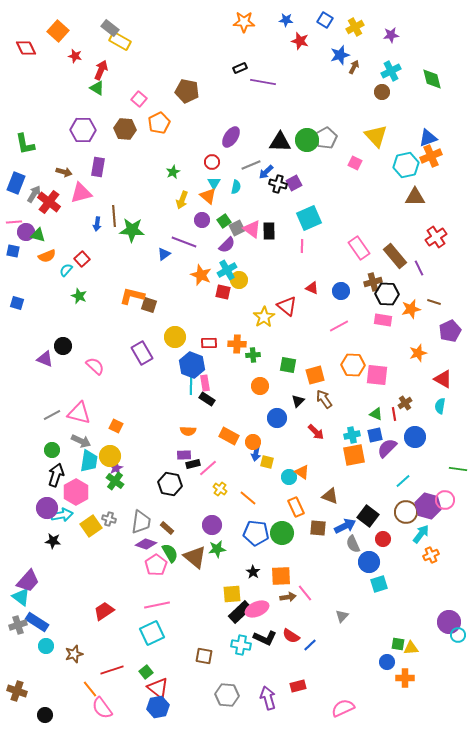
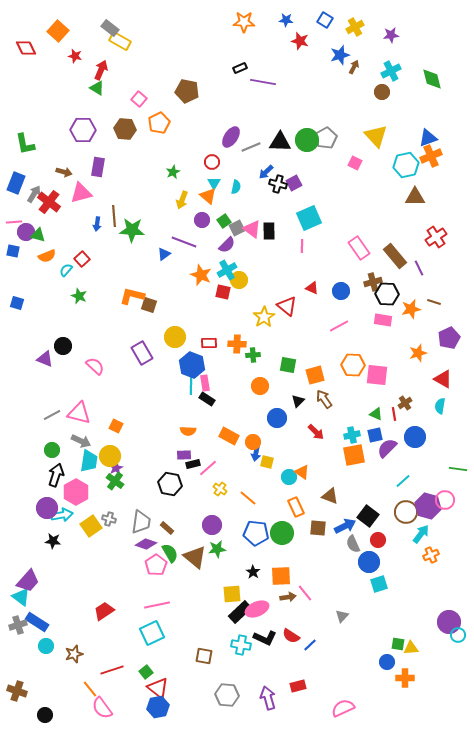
gray line at (251, 165): moved 18 px up
purple pentagon at (450, 331): moved 1 px left, 7 px down
red circle at (383, 539): moved 5 px left, 1 px down
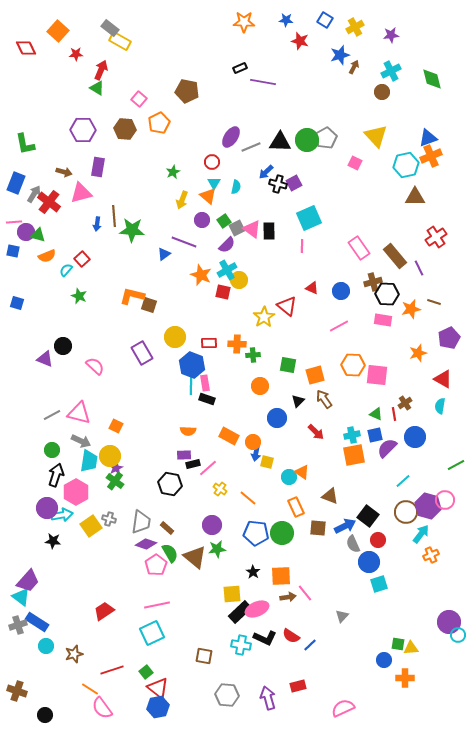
red star at (75, 56): moved 1 px right, 2 px up; rotated 16 degrees counterclockwise
black rectangle at (207, 399): rotated 14 degrees counterclockwise
green line at (458, 469): moved 2 px left, 4 px up; rotated 36 degrees counterclockwise
blue circle at (387, 662): moved 3 px left, 2 px up
orange line at (90, 689): rotated 18 degrees counterclockwise
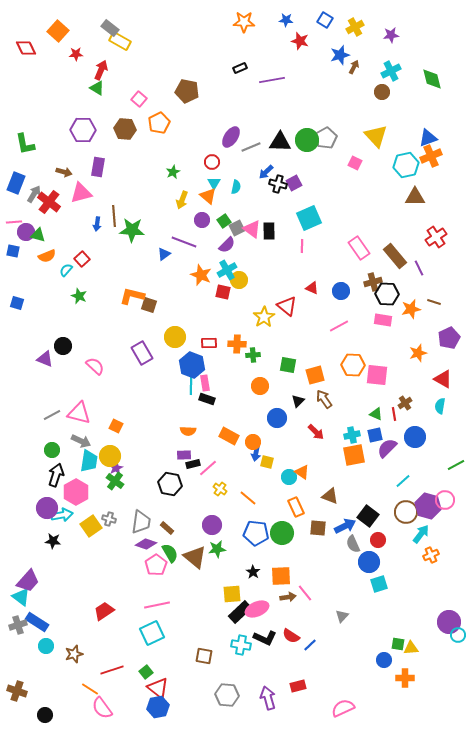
purple line at (263, 82): moved 9 px right, 2 px up; rotated 20 degrees counterclockwise
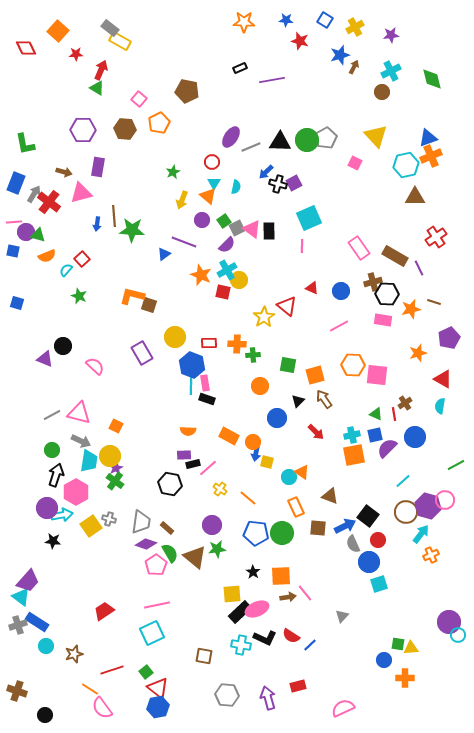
brown rectangle at (395, 256): rotated 20 degrees counterclockwise
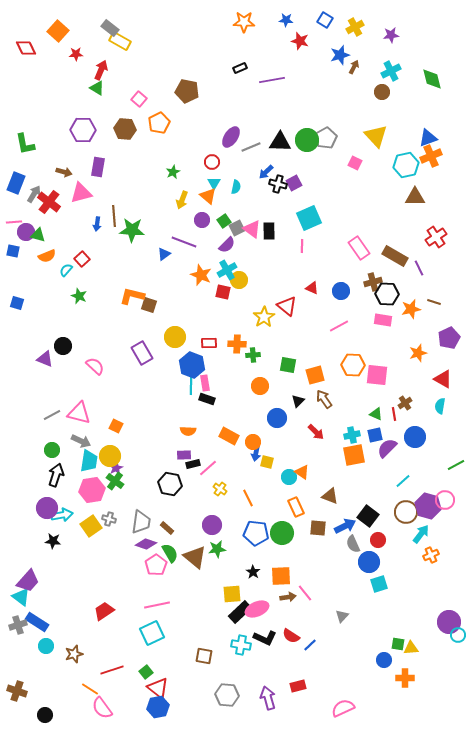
pink hexagon at (76, 492): moved 16 px right, 2 px up; rotated 20 degrees clockwise
orange line at (248, 498): rotated 24 degrees clockwise
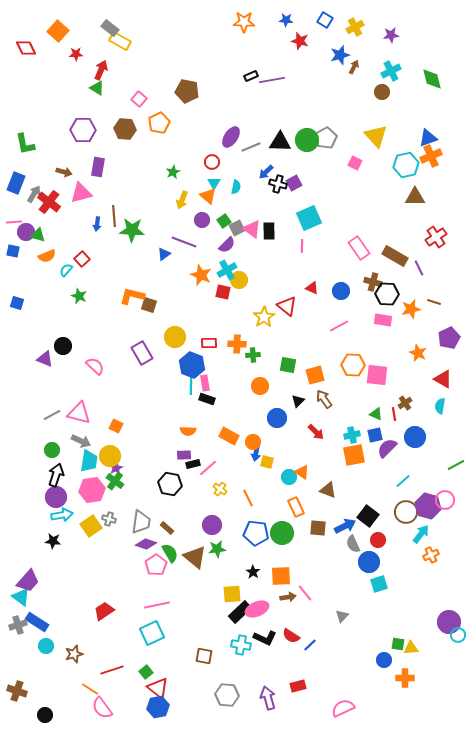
black rectangle at (240, 68): moved 11 px right, 8 px down
brown cross at (373, 282): rotated 30 degrees clockwise
orange star at (418, 353): rotated 30 degrees counterclockwise
brown triangle at (330, 496): moved 2 px left, 6 px up
purple circle at (47, 508): moved 9 px right, 11 px up
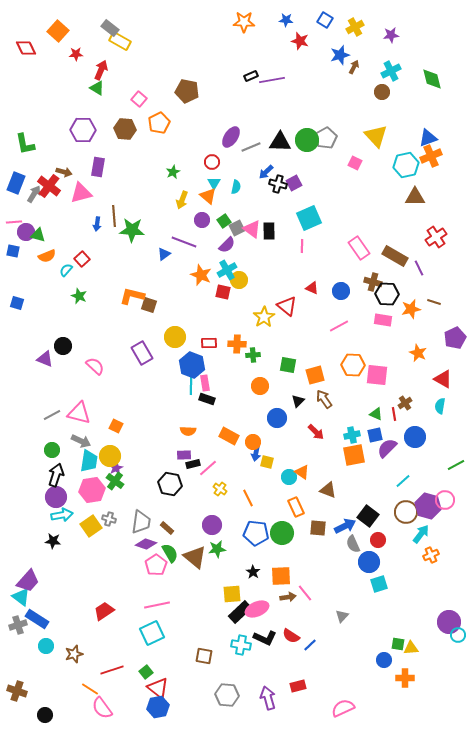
red cross at (49, 202): moved 16 px up
purple pentagon at (449, 338): moved 6 px right
blue rectangle at (37, 622): moved 3 px up
